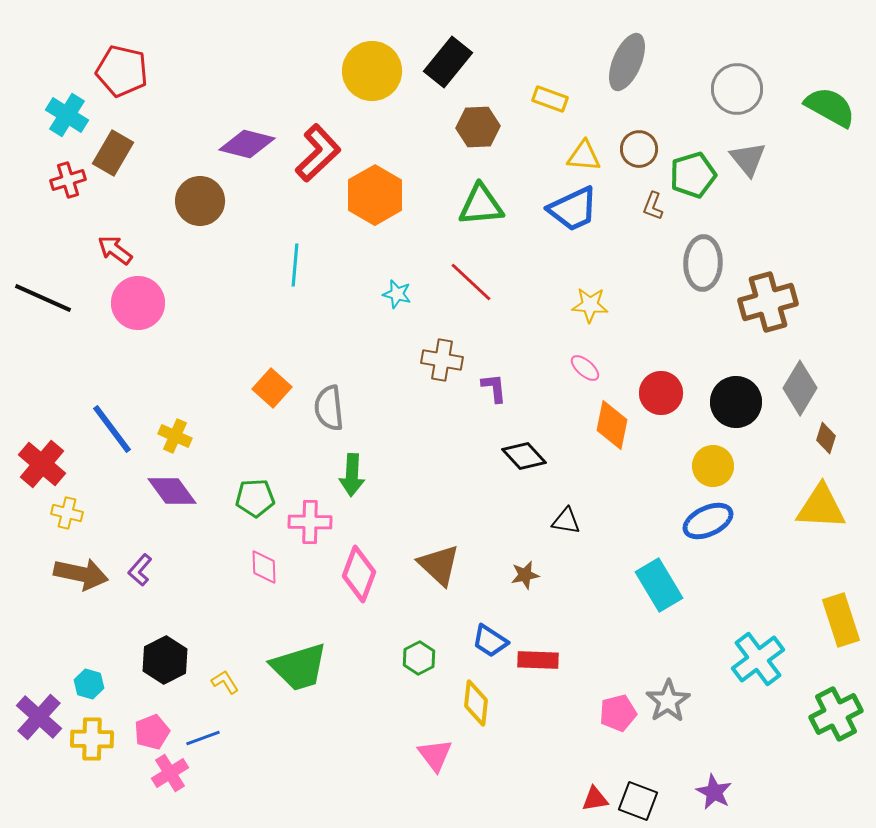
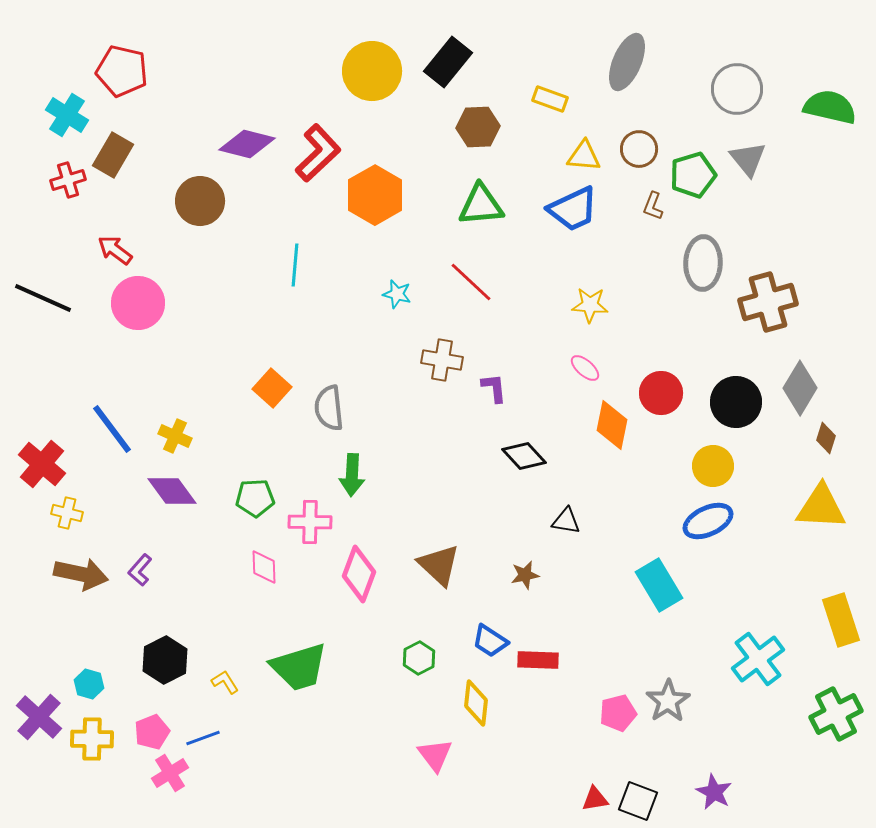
green semicircle at (830, 107): rotated 16 degrees counterclockwise
brown rectangle at (113, 153): moved 2 px down
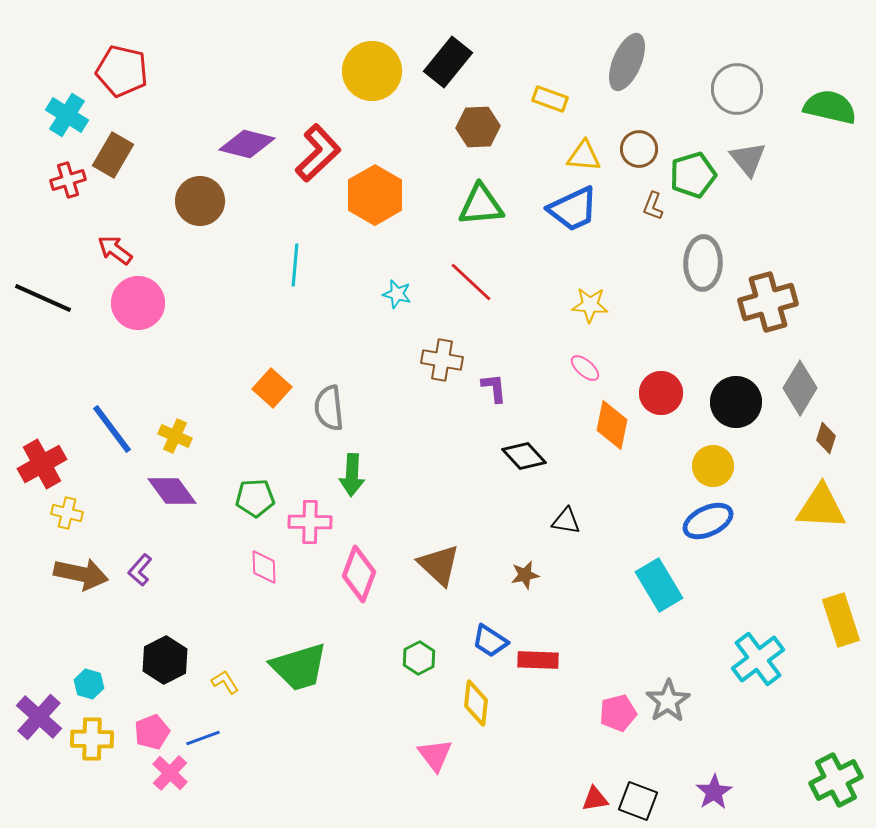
red cross at (42, 464): rotated 21 degrees clockwise
green cross at (836, 714): moved 66 px down
pink cross at (170, 773): rotated 15 degrees counterclockwise
purple star at (714, 792): rotated 12 degrees clockwise
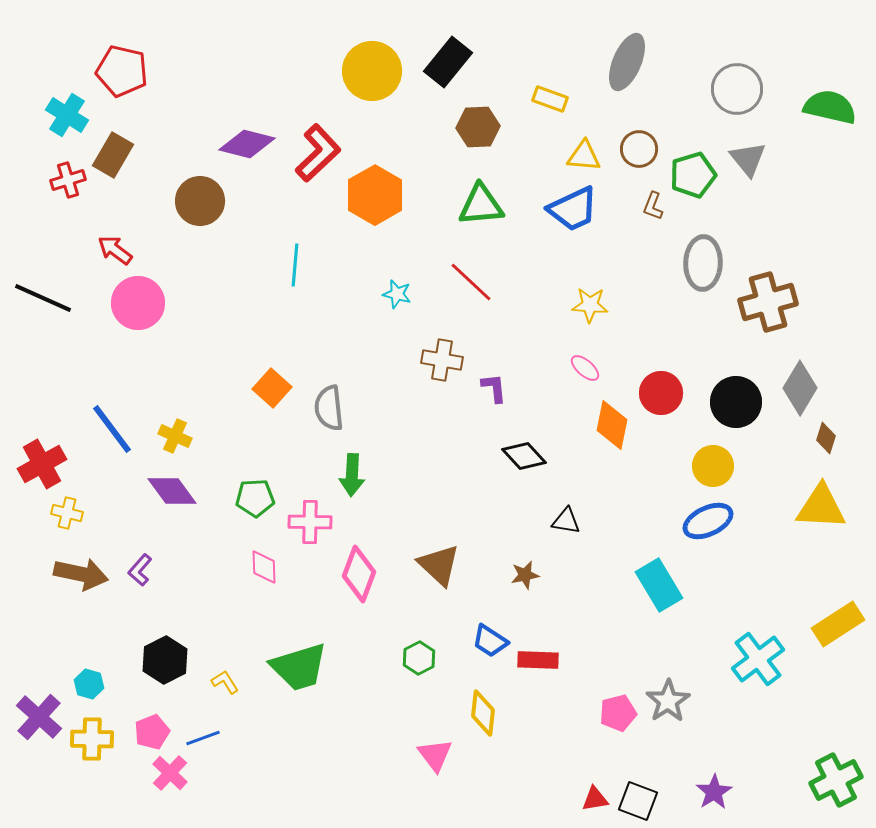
yellow rectangle at (841, 620): moved 3 px left, 4 px down; rotated 75 degrees clockwise
yellow diamond at (476, 703): moved 7 px right, 10 px down
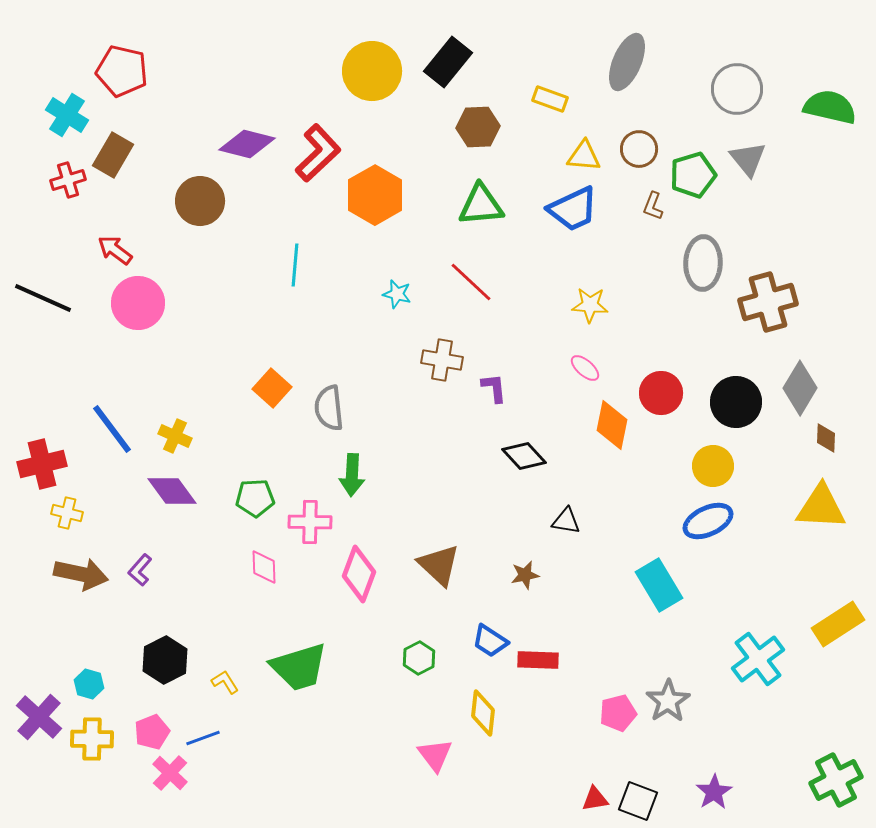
brown diamond at (826, 438): rotated 16 degrees counterclockwise
red cross at (42, 464): rotated 15 degrees clockwise
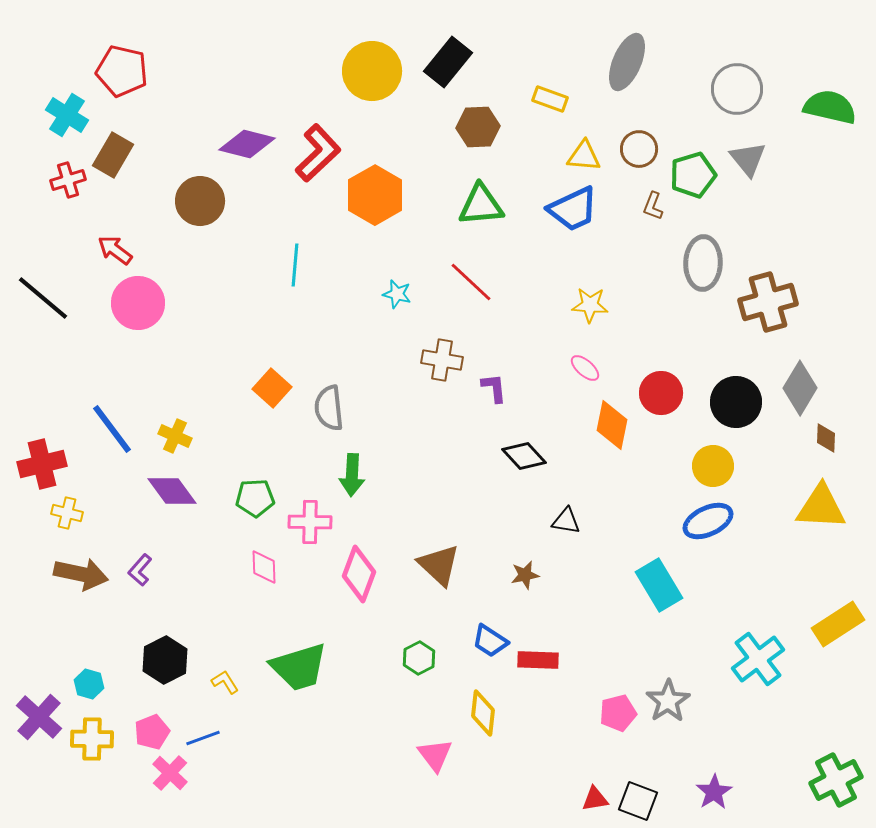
black line at (43, 298): rotated 16 degrees clockwise
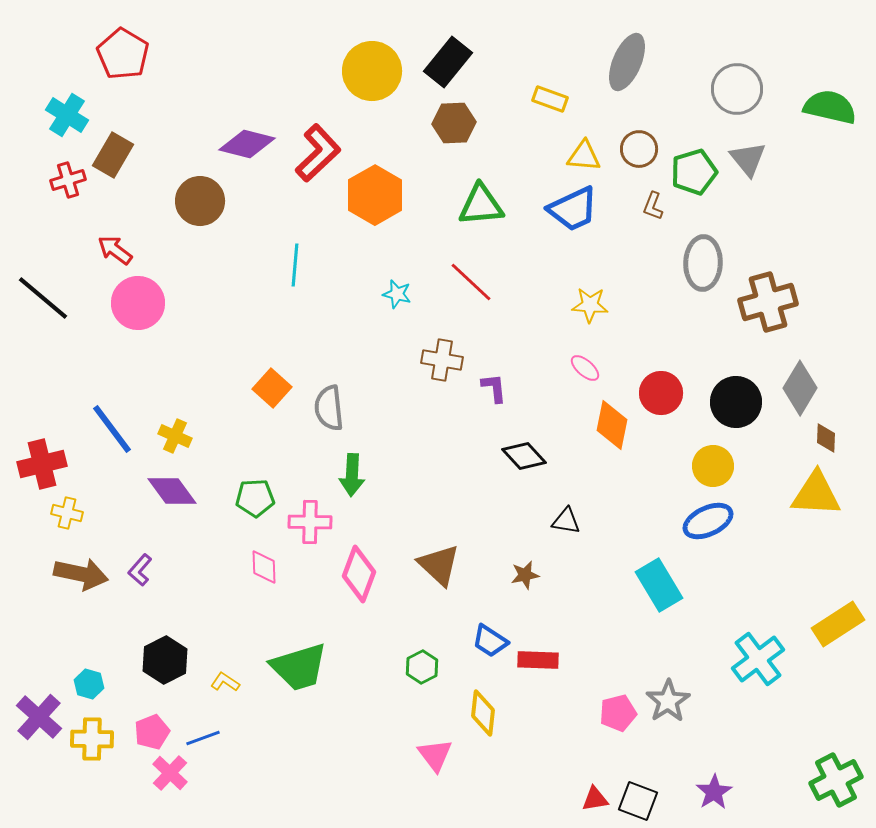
red pentagon at (122, 71): moved 1 px right, 17 px up; rotated 18 degrees clockwise
brown hexagon at (478, 127): moved 24 px left, 4 px up
green pentagon at (693, 175): moved 1 px right, 3 px up
yellow triangle at (821, 507): moved 5 px left, 13 px up
green hexagon at (419, 658): moved 3 px right, 9 px down
yellow L-shape at (225, 682): rotated 24 degrees counterclockwise
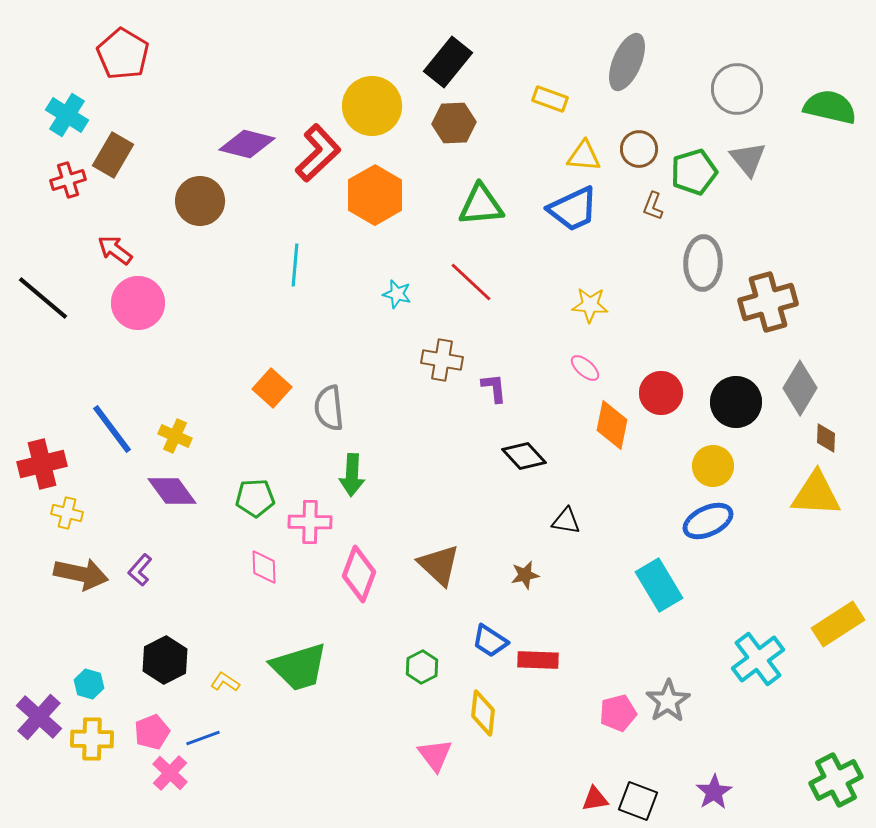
yellow circle at (372, 71): moved 35 px down
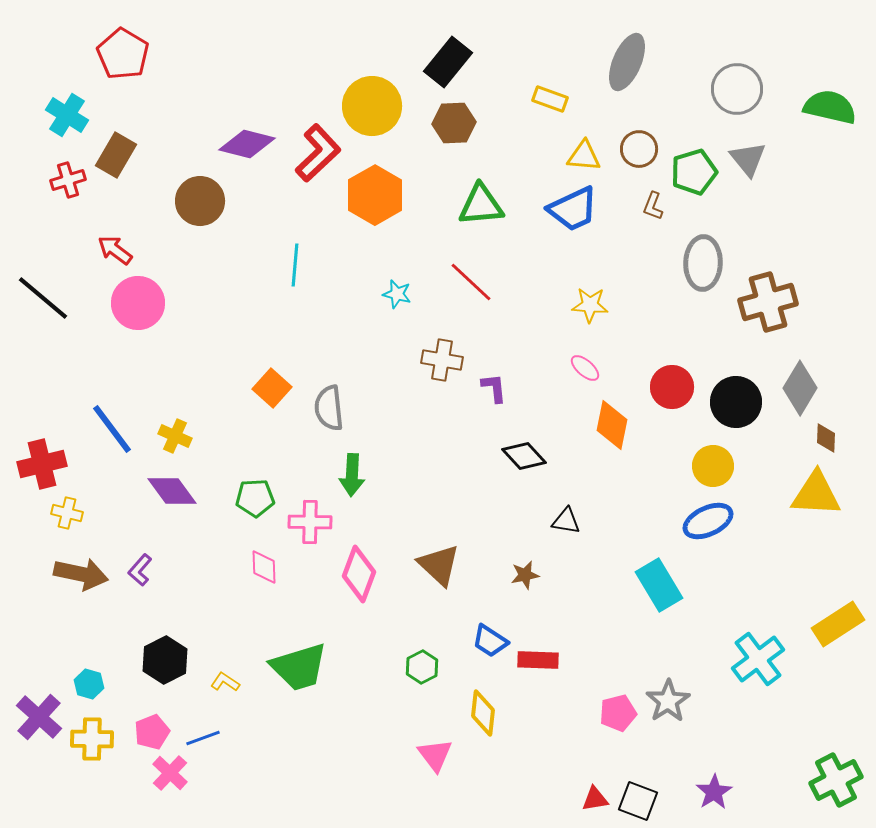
brown rectangle at (113, 155): moved 3 px right
red circle at (661, 393): moved 11 px right, 6 px up
